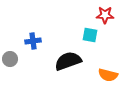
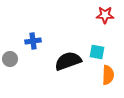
cyan square: moved 7 px right, 17 px down
orange semicircle: rotated 102 degrees counterclockwise
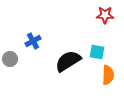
blue cross: rotated 21 degrees counterclockwise
black semicircle: rotated 12 degrees counterclockwise
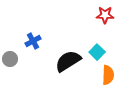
cyan square: rotated 35 degrees clockwise
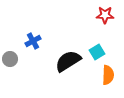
cyan square: rotated 14 degrees clockwise
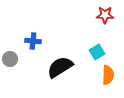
blue cross: rotated 35 degrees clockwise
black semicircle: moved 8 px left, 6 px down
